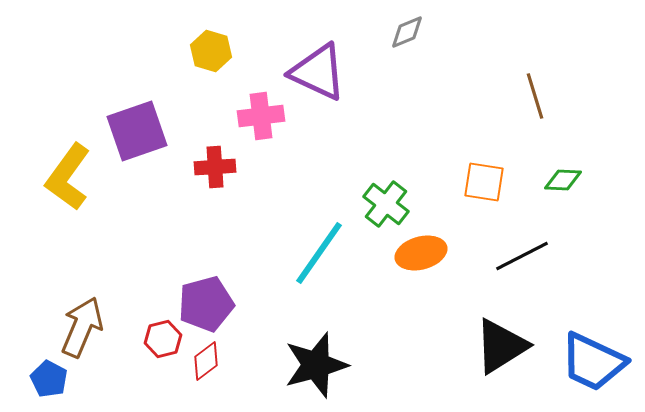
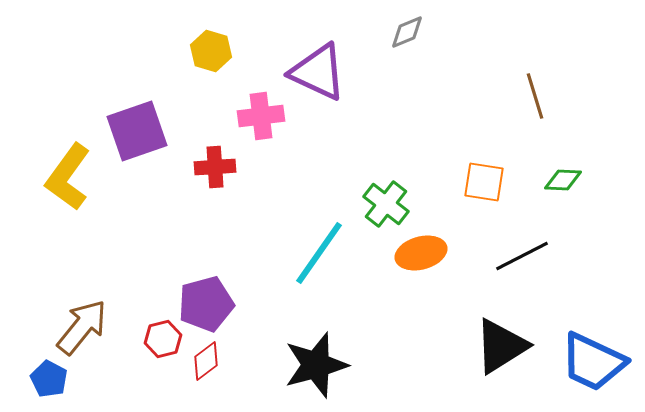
brown arrow: rotated 16 degrees clockwise
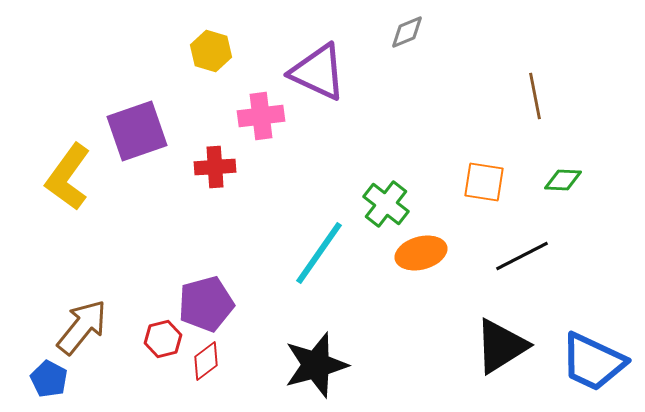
brown line: rotated 6 degrees clockwise
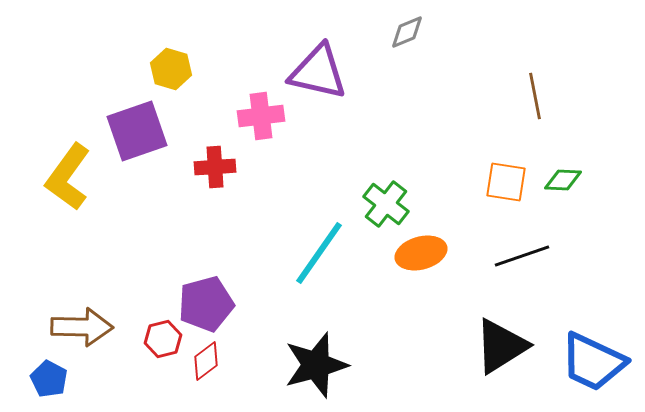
yellow hexagon: moved 40 px left, 18 px down
purple triangle: rotated 12 degrees counterclockwise
orange square: moved 22 px right
black line: rotated 8 degrees clockwise
brown arrow: rotated 52 degrees clockwise
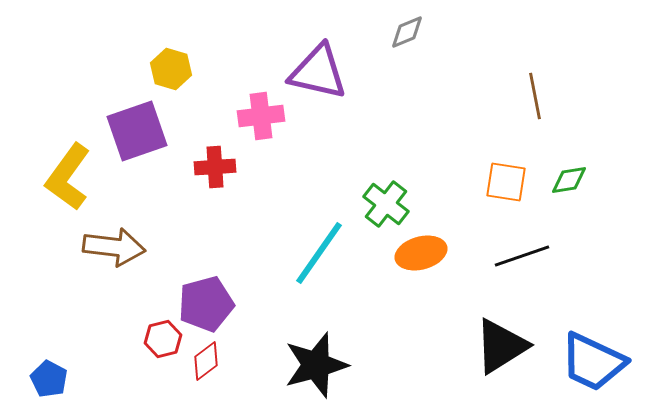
green diamond: moved 6 px right; rotated 12 degrees counterclockwise
brown arrow: moved 32 px right, 80 px up; rotated 6 degrees clockwise
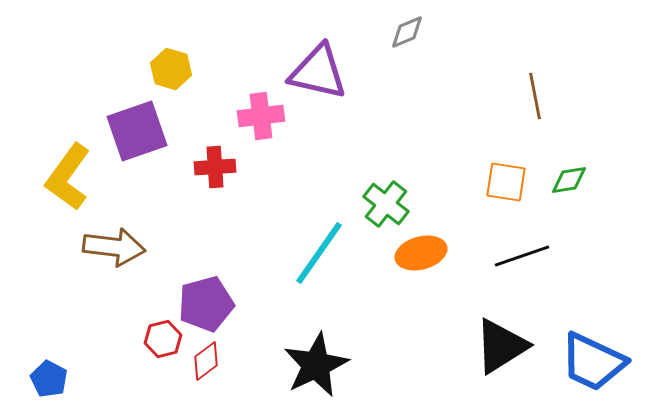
black star: rotated 10 degrees counterclockwise
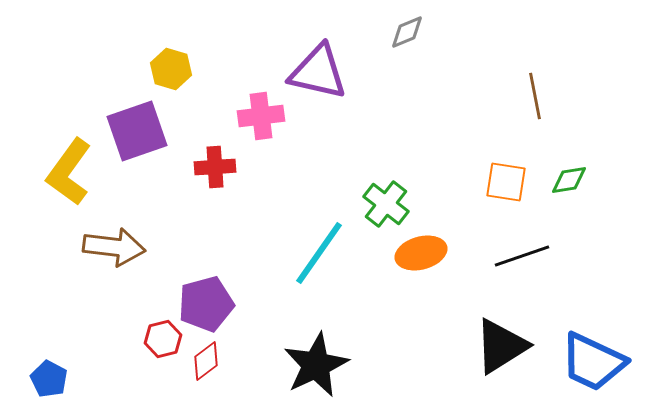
yellow L-shape: moved 1 px right, 5 px up
